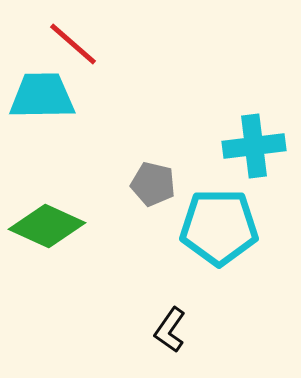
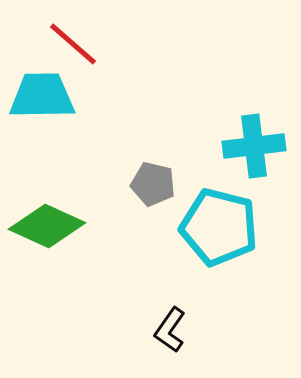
cyan pentagon: rotated 14 degrees clockwise
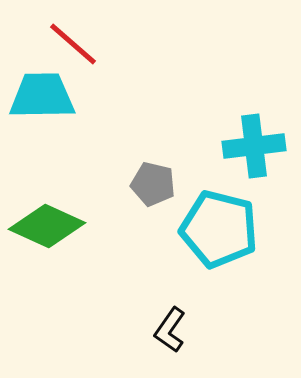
cyan pentagon: moved 2 px down
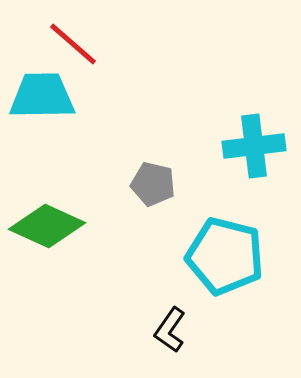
cyan pentagon: moved 6 px right, 27 px down
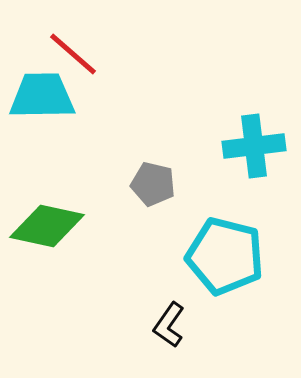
red line: moved 10 px down
green diamond: rotated 12 degrees counterclockwise
black L-shape: moved 1 px left, 5 px up
